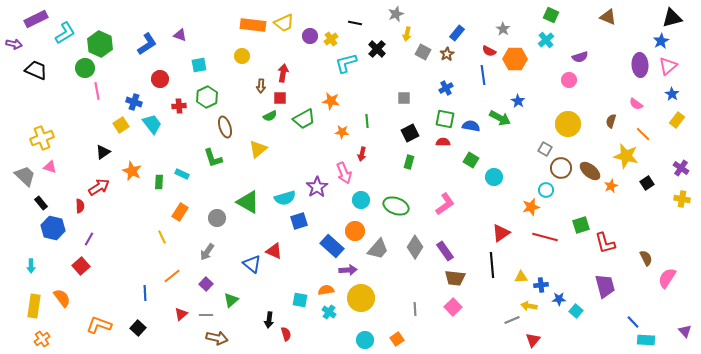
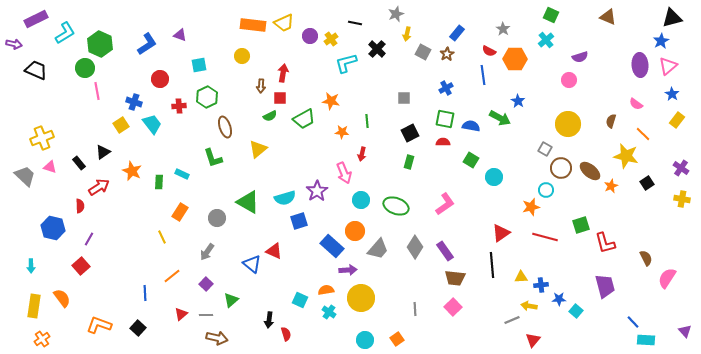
purple star at (317, 187): moved 4 px down
black rectangle at (41, 203): moved 38 px right, 40 px up
cyan square at (300, 300): rotated 14 degrees clockwise
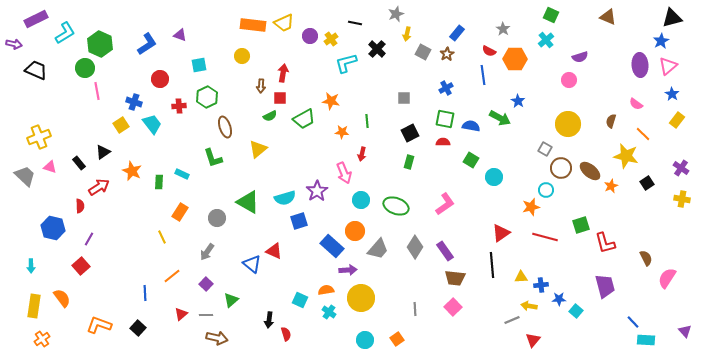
yellow cross at (42, 138): moved 3 px left, 1 px up
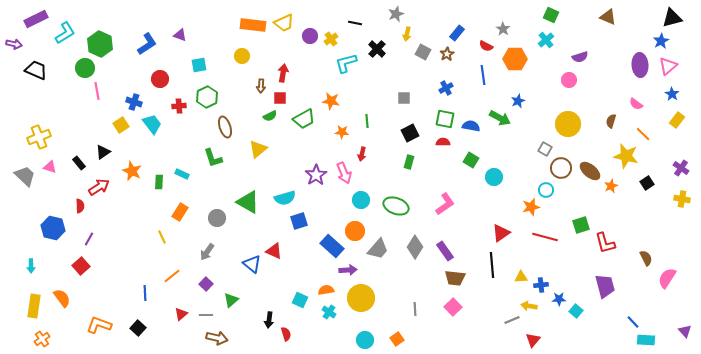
red semicircle at (489, 51): moved 3 px left, 5 px up
blue star at (518, 101): rotated 16 degrees clockwise
purple star at (317, 191): moved 1 px left, 16 px up
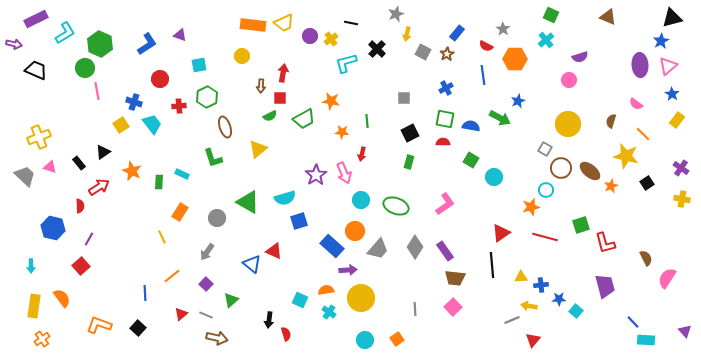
black line at (355, 23): moved 4 px left
gray line at (206, 315): rotated 24 degrees clockwise
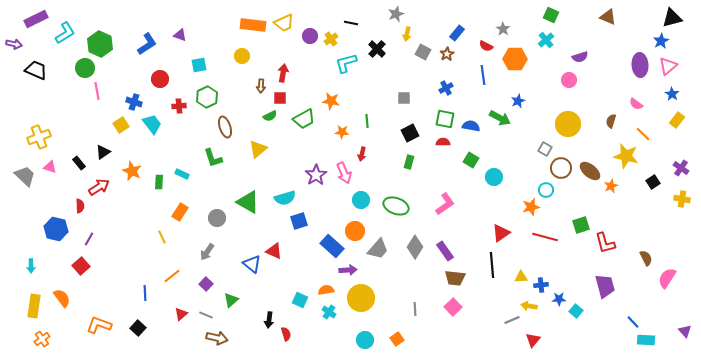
black square at (647, 183): moved 6 px right, 1 px up
blue hexagon at (53, 228): moved 3 px right, 1 px down
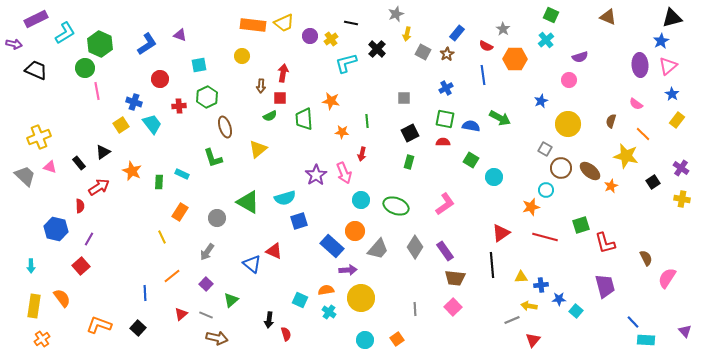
blue star at (518, 101): moved 23 px right
green trapezoid at (304, 119): rotated 115 degrees clockwise
